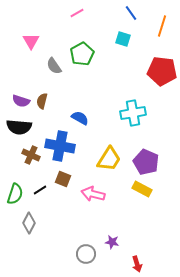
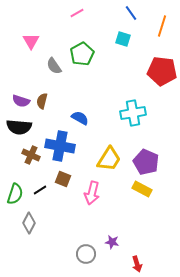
pink arrow: moved 1 px left, 1 px up; rotated 90 degrees counterclockwise
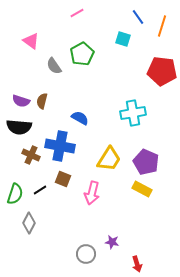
blue line: moved 7 px right, 4 px down
pink triangle: rotated 24 degrees counterclockwise
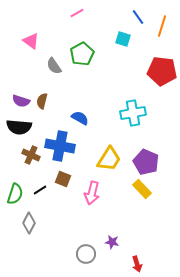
yellow rectangle: rotated 18 degrees clockwise
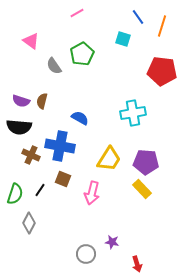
purple pentagon: rotated 20 degrees counterclockwise
black line: rotated 24 degrees counterclockwise
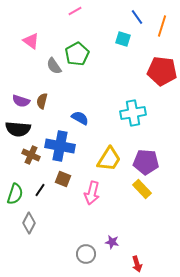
pink line: moved 2 px left, 2 px up
blue line: moved 1 px left
green pentagon: moved 5 px left
black semicircle: moved 1 px left, 2 px down
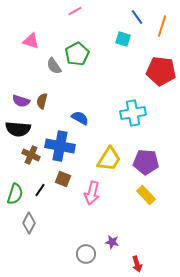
pink triangle: rotated 18 degrees counterclockwise
red pentagon: moved 1 px left
yellow rectangle: moved 4 px right, 6 px down
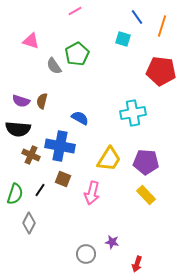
red arrow: rotated 35 degrees clockwise
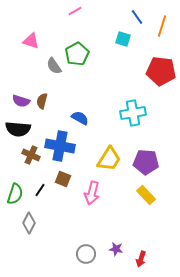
purple star: moved 4 px right, 7 px down
red arrow: moved 4 px right, 5 px up
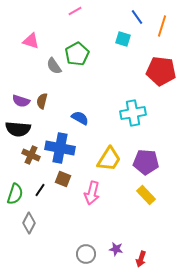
blue cross: moved 2 px down
